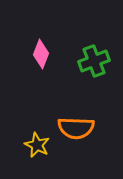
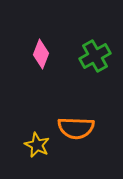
green cross: moved 1 px right, 5 px up; rotated 8 degrees counterclockwise
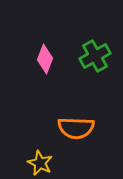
pink diamond: moved 4 px right, 5 px down
yellow star: moved 3 px right, 18 px down
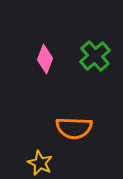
green cross: rotated 12 degrees counterclockwise
orange semicircle: moved 2 px left
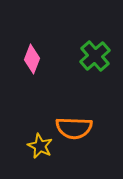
pink diamond: moved 13 px left
yellow star: moved 17 px up
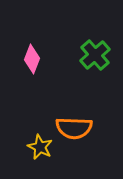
green cross: moved 1 px up
yellow star: moved 1 px down
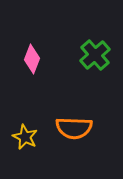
yellow star: moved 15 px left, 10 px up
